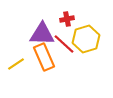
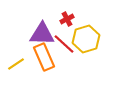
red cross: rotated 16 degrees counterclockwise
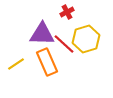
red cross: moved 7 px up
orange rectangle: moved 3 px right, 5 px down
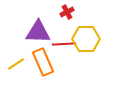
purple triangle: moved 4 px left, 2 px up
yellow hexagon: rotated 16 degrees clockwise
red line: rotated 45 degrees counterclockwise
orange rectangle: moved 4 px left
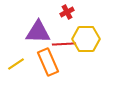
orange rectangle: moved 5 px right
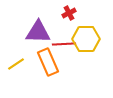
red cross: moved 2 px right, 1 px down
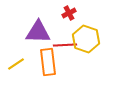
yellow hexagon: rotated 20 degrees clockwise
red line: moved 1 px right, 1 px down
orange rectangle: rotated 16 degrees clockwise
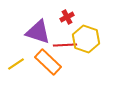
red cross: moved 2 px left, 4 px down
purple triangle: rotated 16 degrees clockwise
orange rectangle: rotated 40 degrees counterclockwise
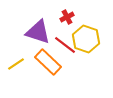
red line: rotated 40 degrees clockwise
